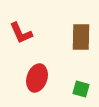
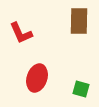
brown rectangle: moved 2 px left, 16 px up
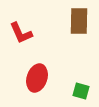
green square: moved 2 px down
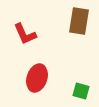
brown rectangle: rotated 8 degrees clockwise
red L-shape: moved 4 px right, 1 px down
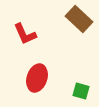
brown rectangle: moved 2 px up; rotated 56 degrees counterclockwise
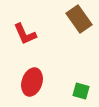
brown rectangle: rotated 12 degrees clockwise
red ellipse: moved 5 px left, 4 px down
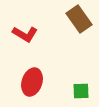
red L-shape: rotated 35 degrees counterclockwise
green square: rotated 18 degrees counterclockwise
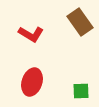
brown rectangle: moved 1 px right, 3 px down
red L-shape: moved 6 px right
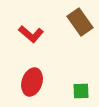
red L-shape: rotated 10 degrees clockwise
